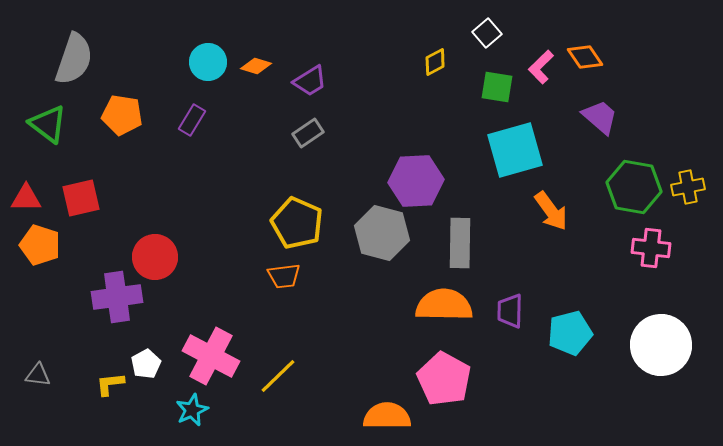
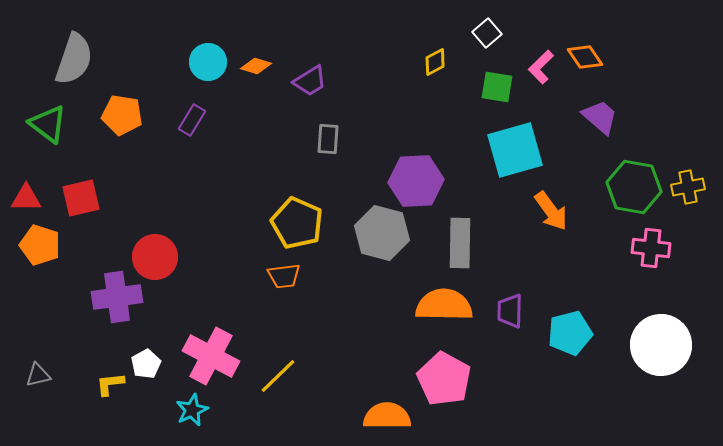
gray rectangle at (308, 133): moved 20 px right, 6 px down; rotated 52 degrees counterclockwise
gray triangle at (38, 375): rotated 20 degrees counterclockwise
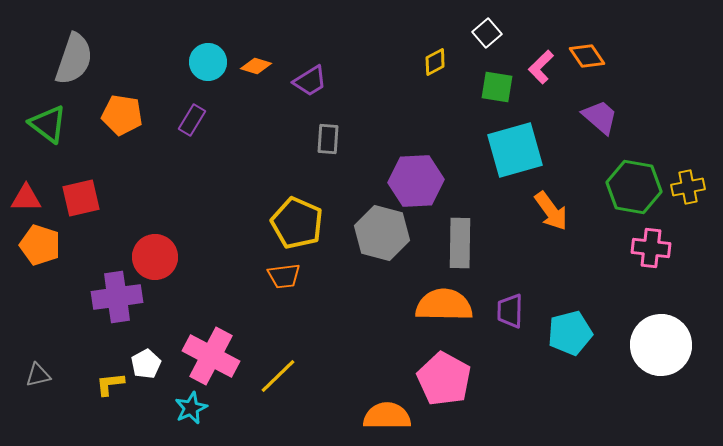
orange diamond at (585, 57): moved 2 px right, 1 px up
cyan star at (192, 410): moved 1 px left, 2 px up
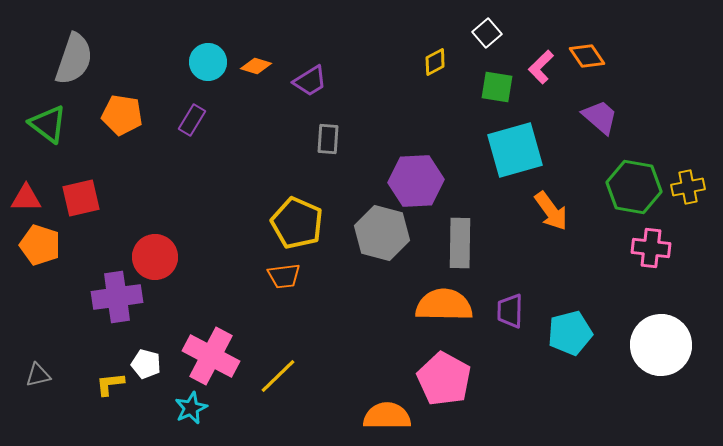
white pentagon at (146, 364): rotated 28 degrees counterclockwise
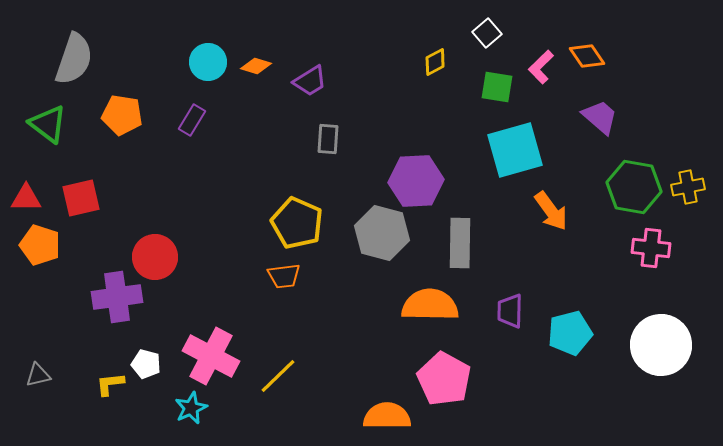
orange semicircle at (444, 305): moved 14 px left
